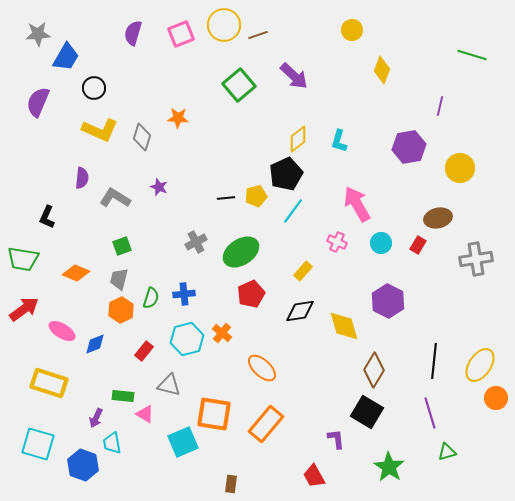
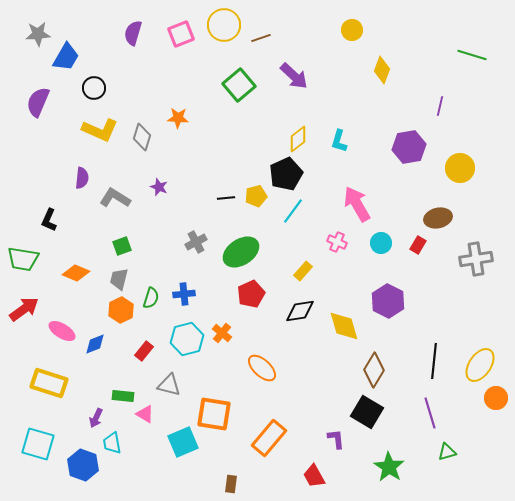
brown line at (258, 35): moved 3 px right, 3 px down
black L-shape at (47, 217): moved 2 px right, 3 px down
orange rectangle at (266, 424): moved 3 px right, 14 px down
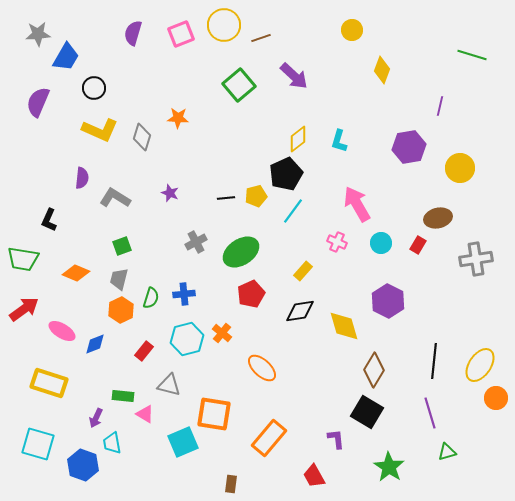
purple star at (159, 187): moved 11 px right, 6 px down
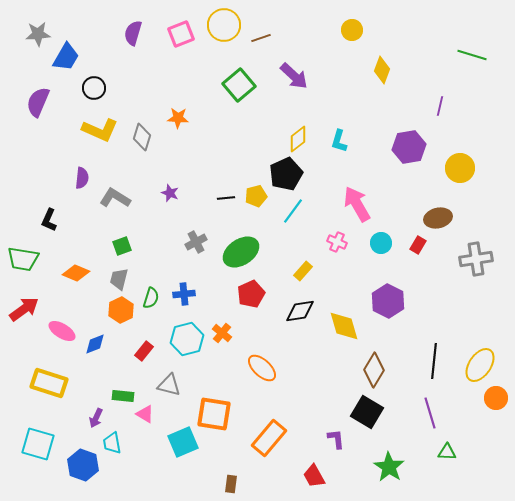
green triangle at (447, 452): rotated 18 degrees clockwise
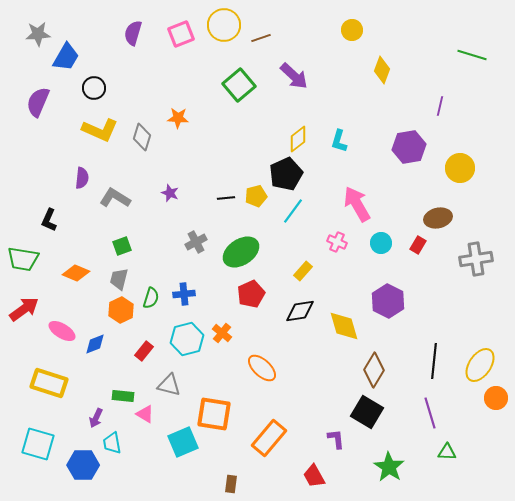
blue hexagon at (83, 465): rotated 20 degrees counterclockwise
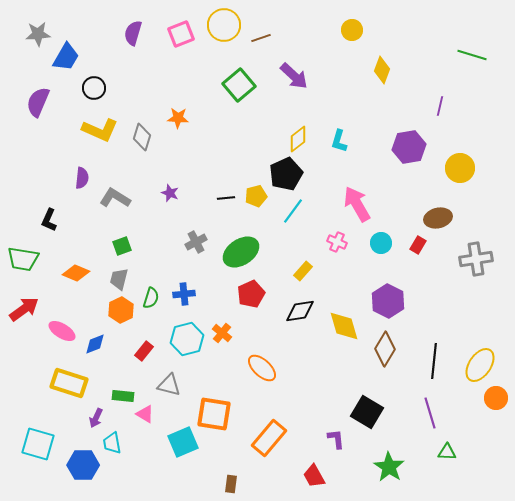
brown diamond at (374, 370): moved 11 px right, 21 px up
yellow rectangle at (49, 383): moved 20 px right
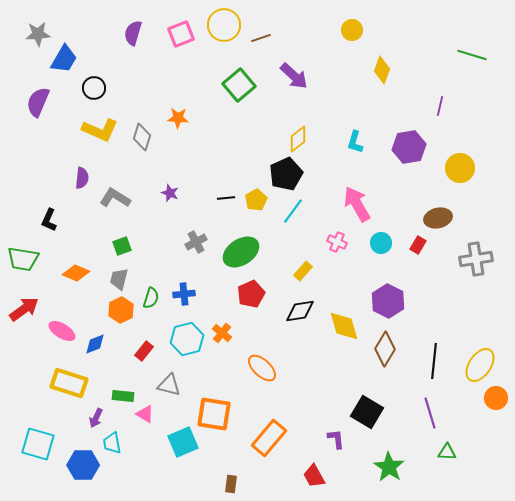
blue trapezoid at (66, 57): moved 2 px left, 2 px down
cyan L-shape at (339, 141): moved 16 px right, 1 px down
yellow pentagon at (256, 196): moved 4 px down; rotated 15 degrees counterclockwise
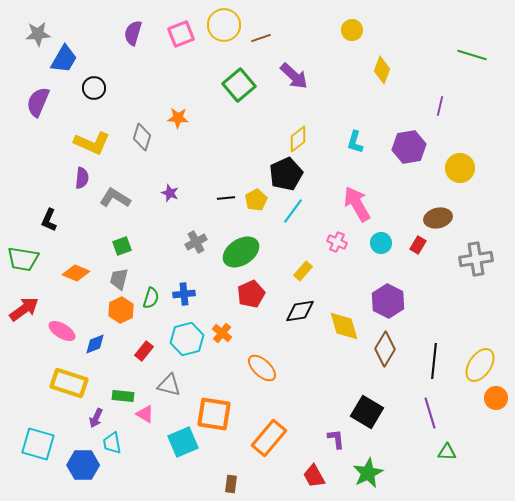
yellow L-shape at (100, 130): moved 8 px left, 13 px down
green star at (389, 467): moved 21 px left, 6 px down; rotated 12 degrees clockwise
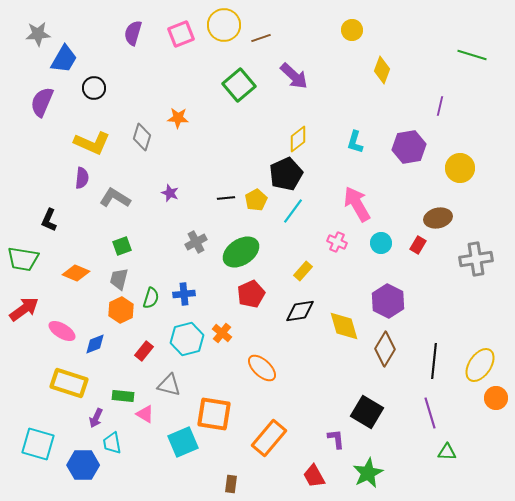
purple semicircle at (38, 102): moved 4 px right
